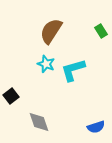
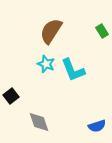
green rectangle: moved 1 px right
cyan L-shape: rotated 96 degrees counterclockwise
blue semicircle: moved 1 px right, 1 px up
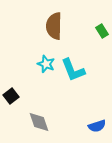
brown semicircle: moved 3 px right, 5 px up; rotated 32 degrees counterclockwise
